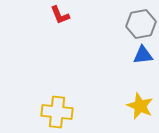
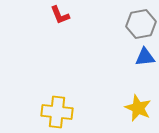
blue triangle: moved 2 px right, 2 px down
yellow star: moved 2 px left, 2 px down
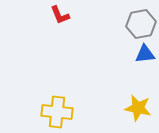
blue triangle: moved 3 px up
yellow star: rotated 12 degrees counterclockwise
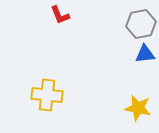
yellow cross: moved 10 px left, 17 px up
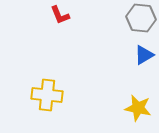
gray hexagon: moved 6 px up; rotated 16 degrees clockwise
blue triangle: moved 1 px left, 1 px down; rotated 25 degrees counterclockwise
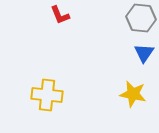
blue triangle: moved 2 px up; rotated 25 degrees counterclockwise
yellow star: moved 5 px left, 14 px up
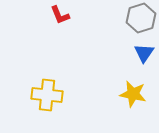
gray hexagon: rotated 24 degrees counterclockwise
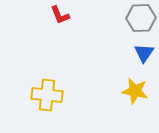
gray hexagon: rotated 16 degrees clockwise
yellow star: moved 2 px right, 3 px up
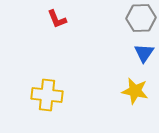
red L-shape: moved 3 px left, 4 px down
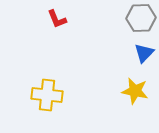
blue triangle: rotated 10 degrees clockwise
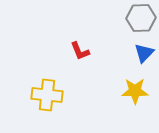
red L-shape: moved 23 px right, 32 px down
yellow star: rotated 12 degrees counterclockwise
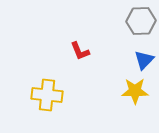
gray hexagon: moved 3 px down
blue triangle: moved 7 px down
